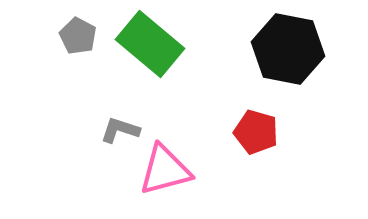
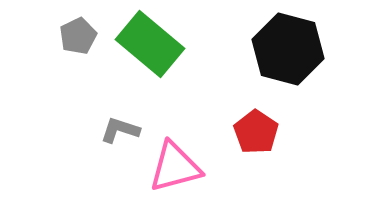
gray pentagon: rotated 18 degrees clockwise
black hexagon: rotated 4 degrees clockwise
red pentagon: rotated 18 degrees clockwise
pink triangle: moved 10 px right, 3 px up
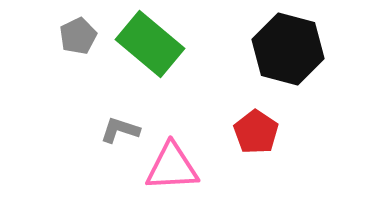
pink triangle: moved 3 px left; rotated 12 degrees clockwise
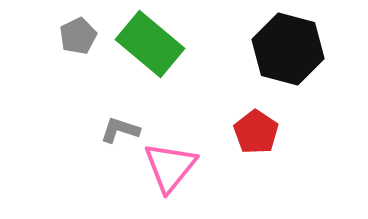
pink triangle: moved 2 px left; rotated 48 degrees counterclockwise
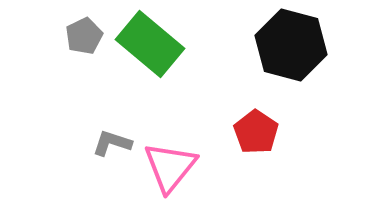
gray pentagon: moved 6 px right
black hexagon: moved 3 px right, 4 px up
gray L-shape: moved 8 px left, 13 px down
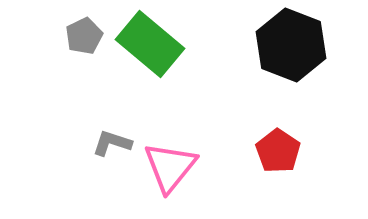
black hexagon: rotated 6 degrees clockwise
red pentagon: moved 22 px right, 19 px down
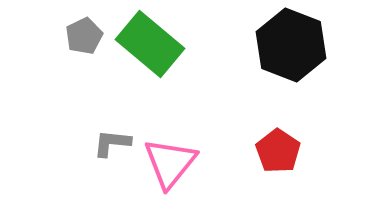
gray L-shape: rotated 12 degrees counterclockwise
pink triangle: moved 4 px up
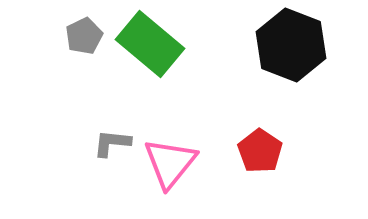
red pentagon: moved 18 px left
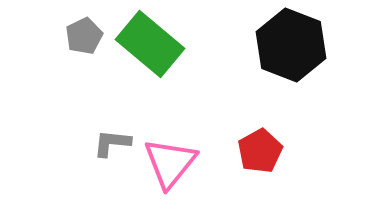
red pentagon: rotated 9 degrees clockwise
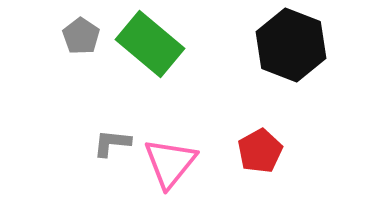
gray pentagon: moved 3 px left; rotated 12 degrees counterclockwise
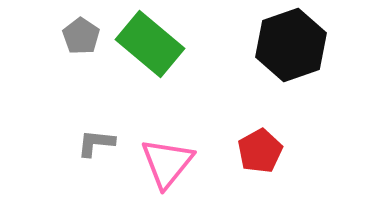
black hexagon: rotated 20 degrees clockwise
gray L-shape: moved 16 px left
pink triangle: moved 3 px left
